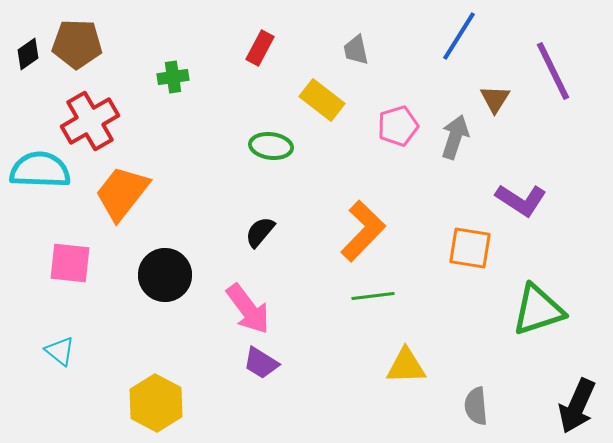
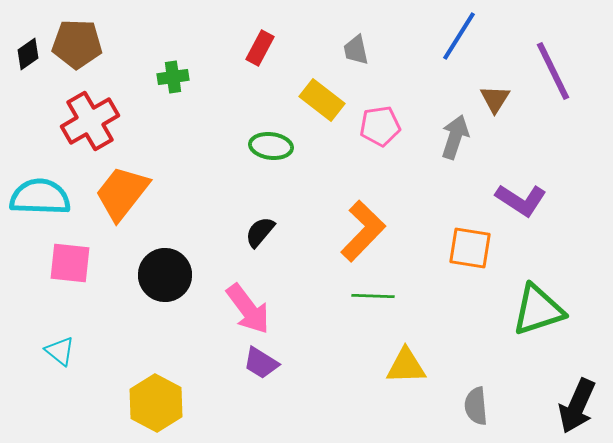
pink pentagon: moved 18 px left; rotated 9 degrees clockwise
cyan semicircle: moved 27 px down
green line: rotated 9 degrees clockwise
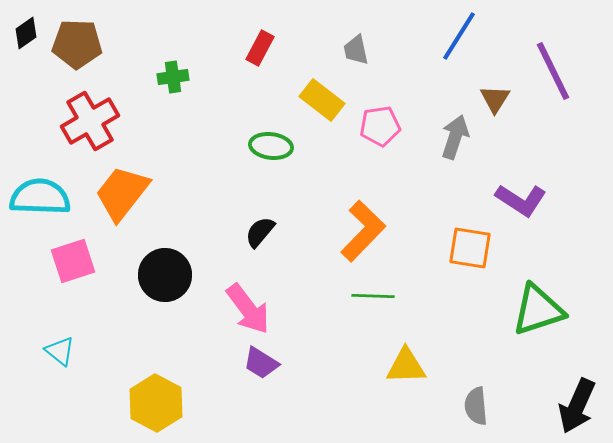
black diamond: moved 2 px left, 21 px up
pink square: moved 3 px right, 2 px up; rotated 24 degrees counterclockwise
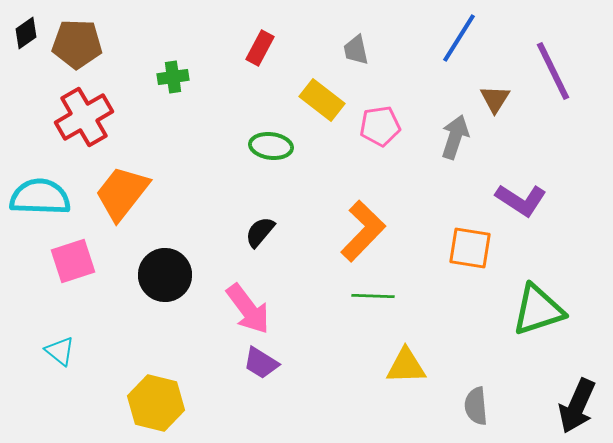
blue line: moved 2 px down
red cross: moved 6 px left, 4 px up
yellow hexagon: rotated 14 degrees counterclockwise
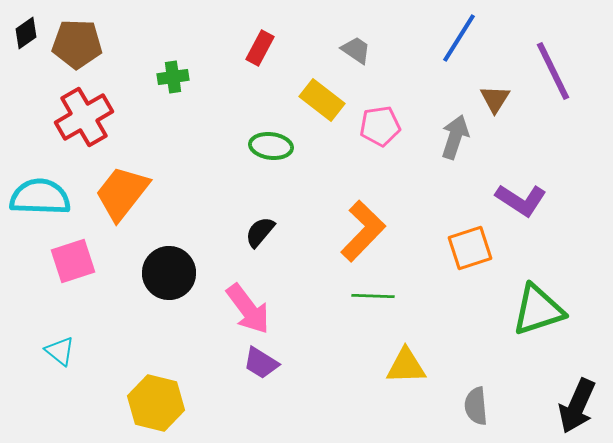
gray trapezoid: rotated 136 degrees clockwise
orange square: rotated 27 degrees counterclockwise
black circle: moved 4 px right, 2 px up
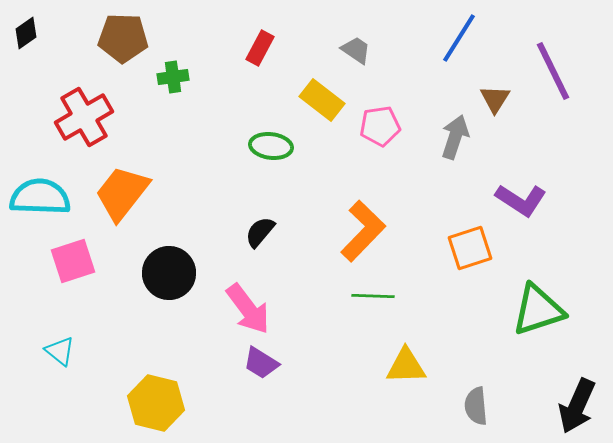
brown pentagon: moved 46 px right, 6 px up
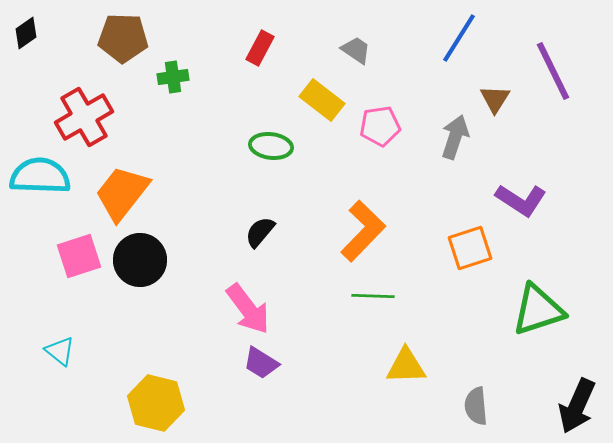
cyan semicircle: moved 21 px up
pink square: moved 6 px right, 5 px up
black circle: moved 29 px left, 13 px up
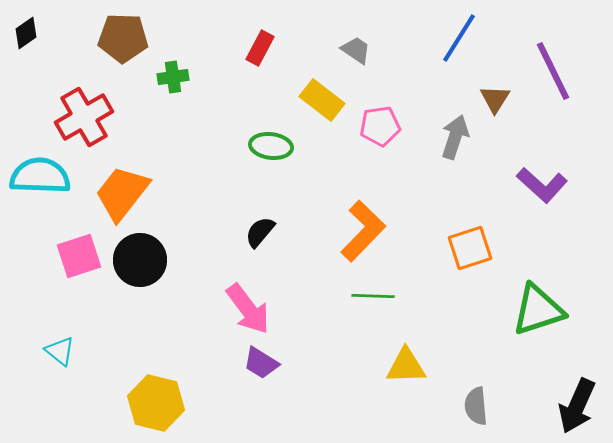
purple L-shape: moved 21 px right, 15 px up; rotated 9 degrees clockwise
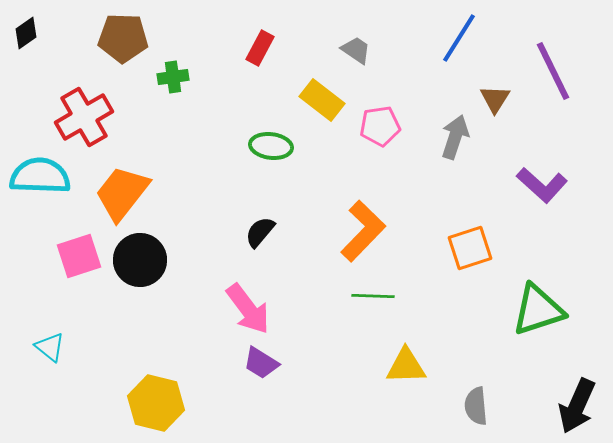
cyan triangle: moved 10 px left, 4 px up
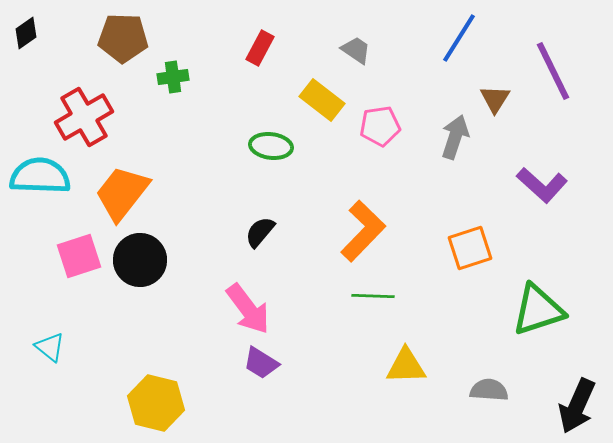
gray semicircle: moved 13 px right, 16 px up; rotated 99 degrees clockwise
